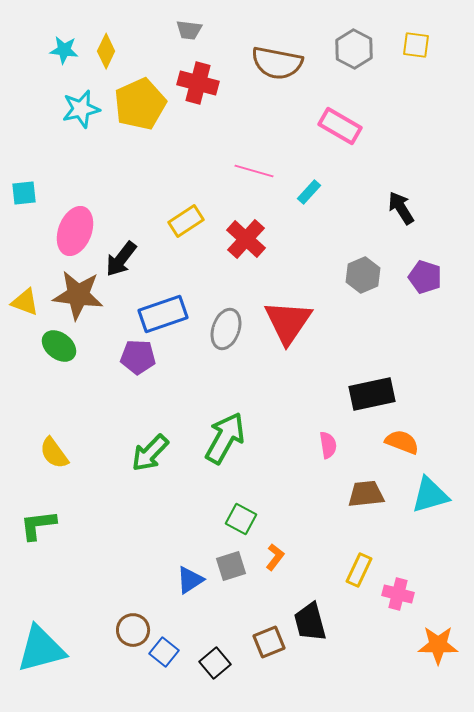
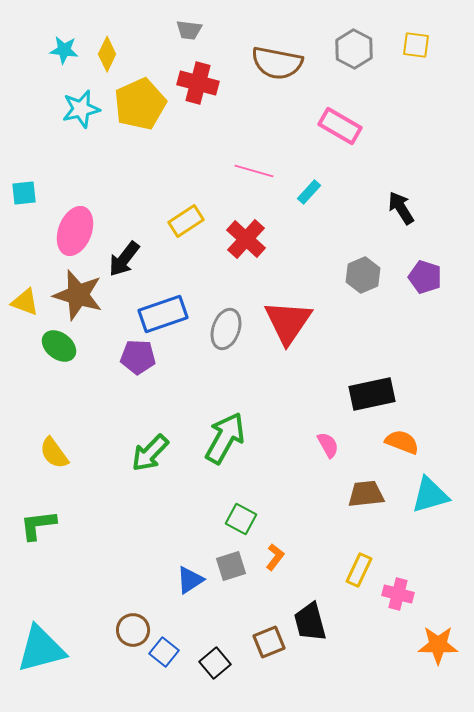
yellow diamond at (106, 51): moved 1 px right, 3 px down
black arrow at (121, 259): moved 3 px right
brown star at (78, 295): rotated 9 degrees clockwise
pink semicircle at (328, 445): rotated 20 degrees counterclockwise
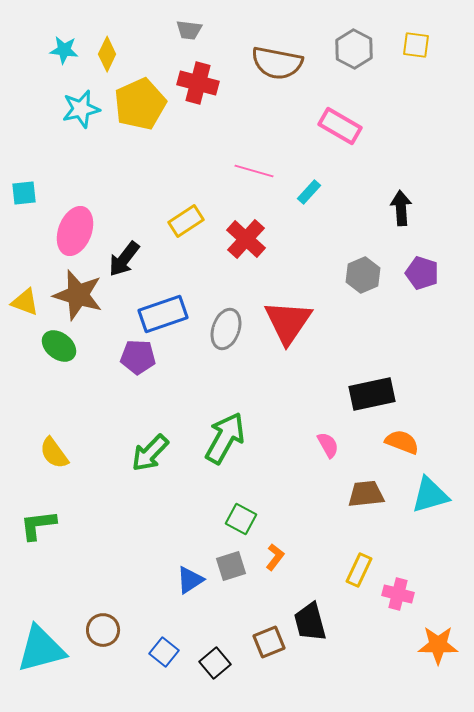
black arrow at (401, 208): rotated 28 degrees clockwise
purple pentagon at (425, 277): moved 3 px left, 4 px up
brown circle at (133, 630): moved 30 px left
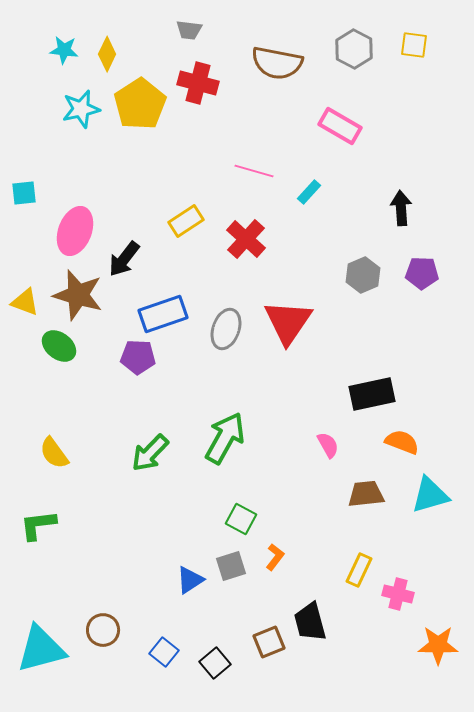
yellow square at (416, 45): moved 2 px left
yellow pentagon at (140, 104): rotated 9 degrees counterclockwise
purple pentagon at (422, 273): rotated 16 degrees counterclockwise
